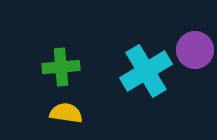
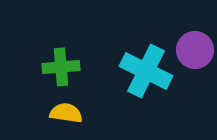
cyan cross: rotated 33 degrees counterclockwise
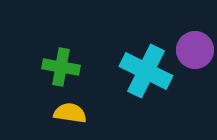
green cross: rotated 15 degrees clockwise
yellow semicircle: moved 4 px right
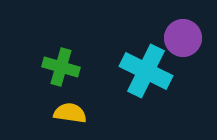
purple circle: moved 12 px left, 12 px up
green cross: rotated 6 degrees clockwise
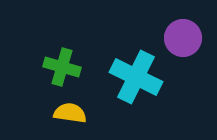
green cross: moved 1 px right
cyan cross: moved 10 px left, 6 px down
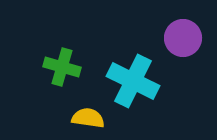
cyan cross: moved 3 px left, 4 px down
yellow semicircle: moved 18 px right, 5 px down
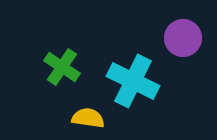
green cross: rotated 18 degrees clockwise
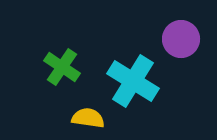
purple circle: moved 2 px left, 1 px down
cyan cross: rotated 6 degrees clockwise
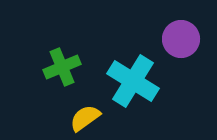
green cross: rotated 33 degrees clockwise
yellow semicircle: moved 3 px left; rotated 44 degrees counterclockwise
